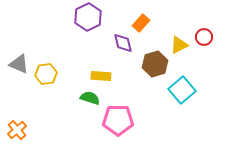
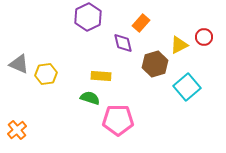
cyan square: moved 5 px right, 3 px up
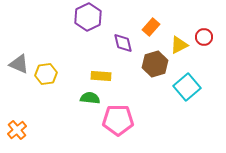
orange rectangle: moved 10 px right, 4 px down
green semicircle: rotated 12 degrees counterclockwise
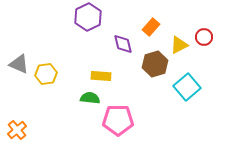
purple diamond: moved 1 px down
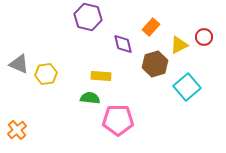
purple hexagon: rotated 20 degrees counterclockwise
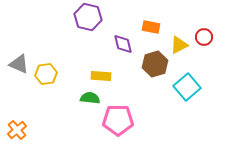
orange rectangle: rotated 60 degrees clockwise
